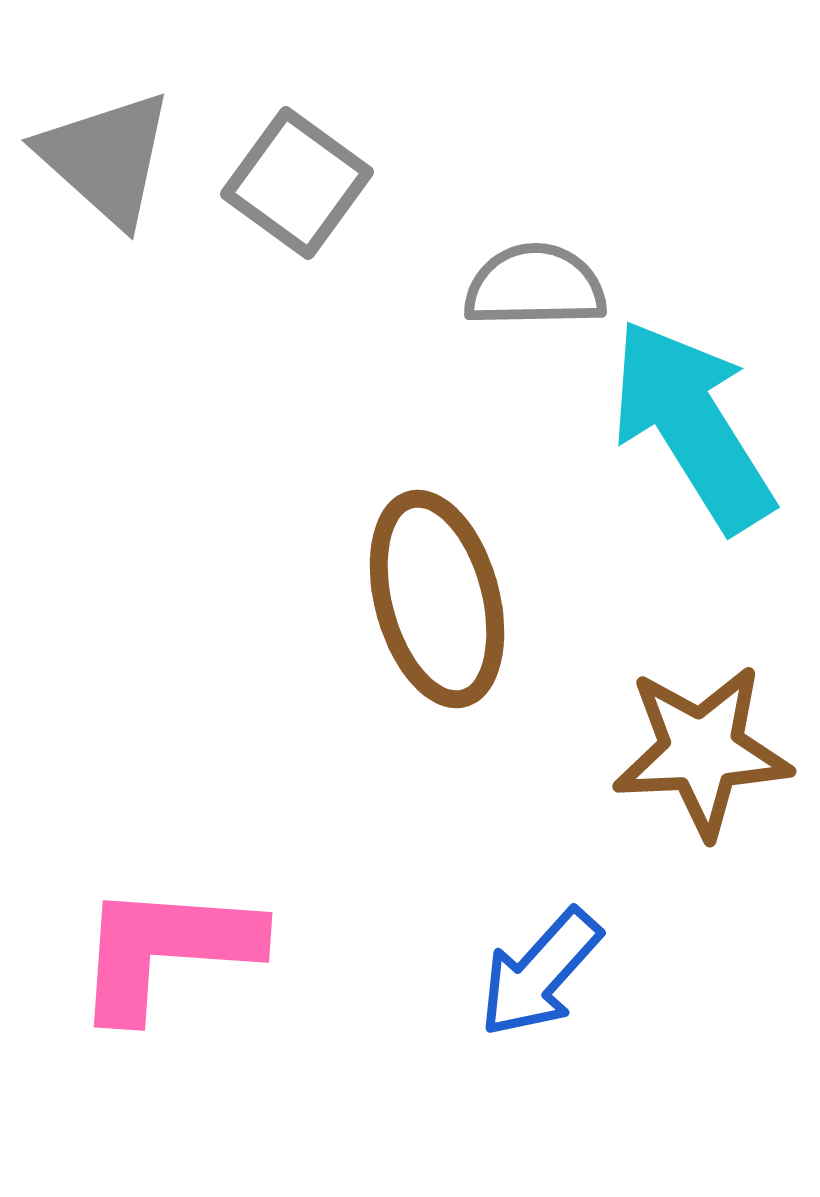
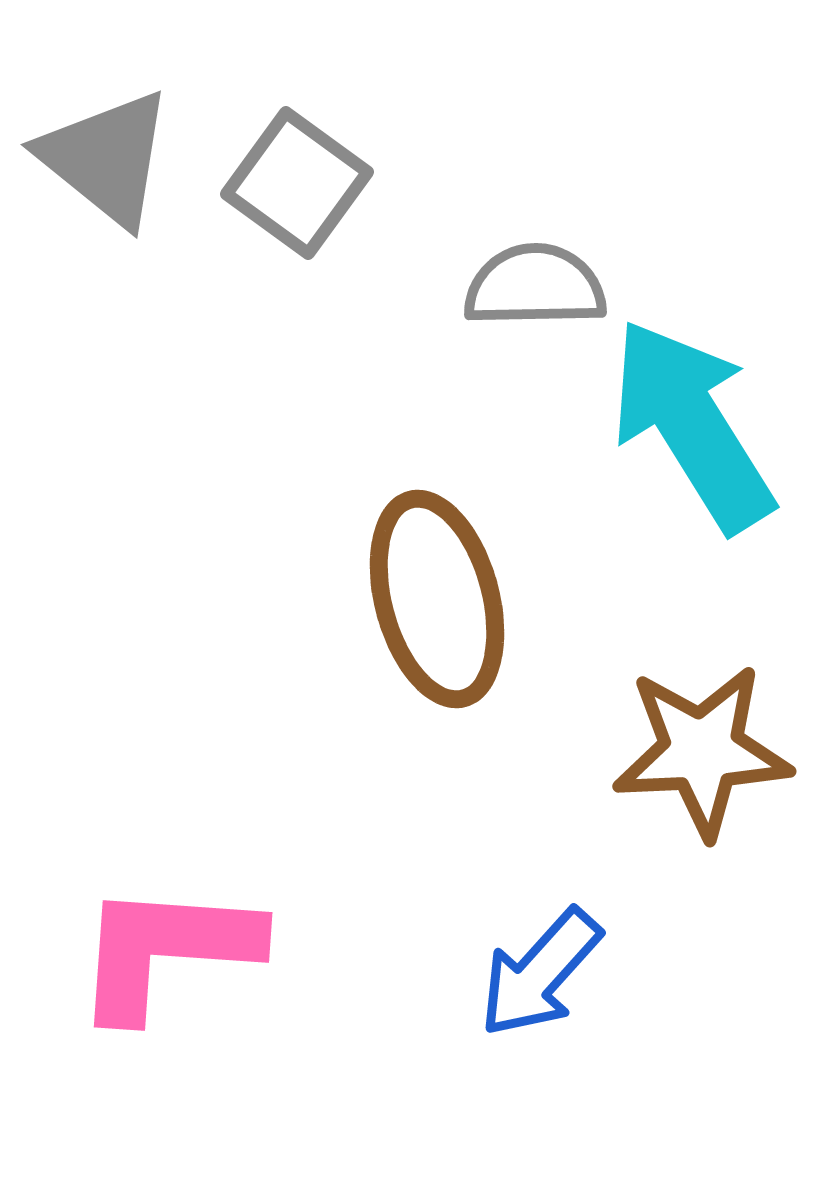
gray triangle: rotated 3 degrees counterclockwise
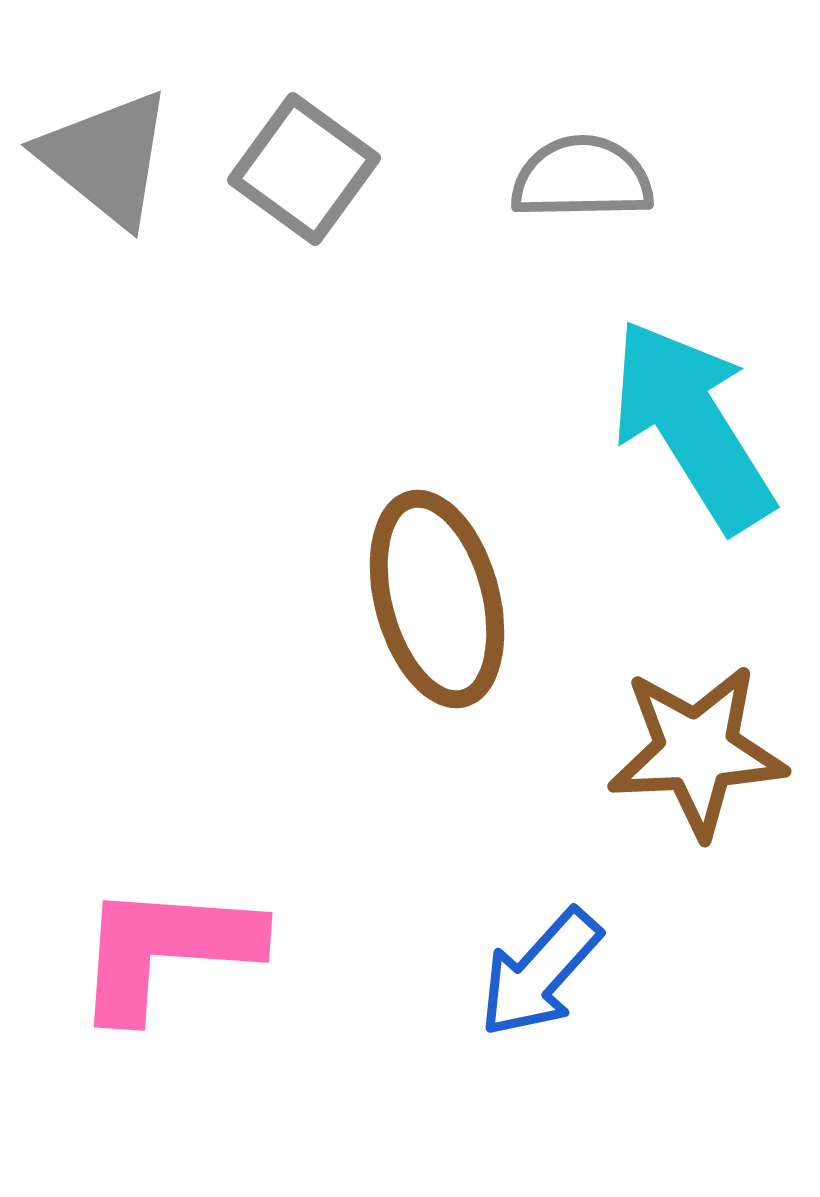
gray square: moved 7 px right, 14 px up
gray semicircle: moved 47 px right, 108 px up
brown star: moved 5 px left
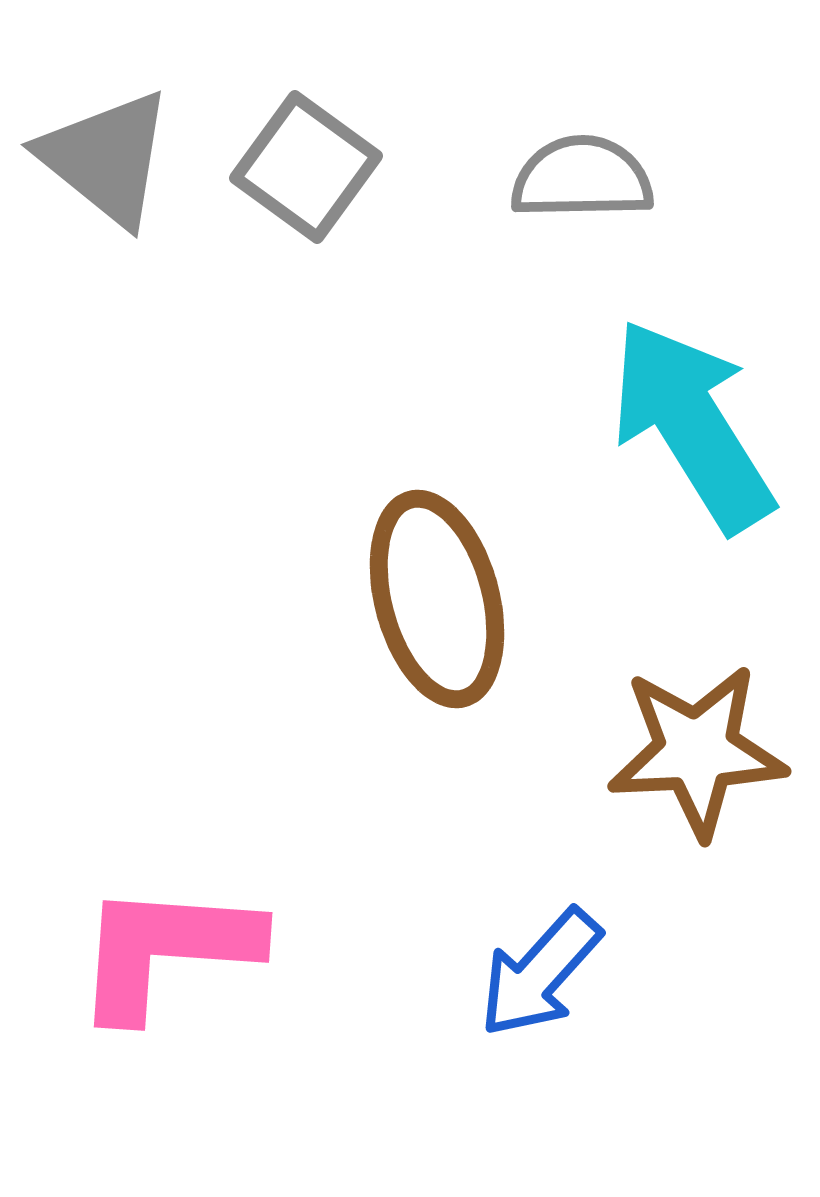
gray square: moved 2 px right, 2 px up
